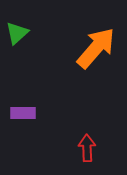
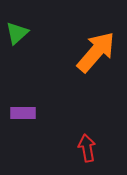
orange arrow: moved 4 px down
red arrow: rotated 8 degrees counterclockwise
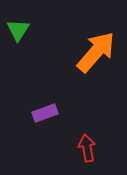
green triangle: moved 1 px right, 3 px up; rotated 15 degrees counterclockwise
purple rectangle: moved 22 px right; rotated 20 degrees counterclockwise
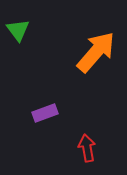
green triangle: rotated 10 degrees counterclockwise
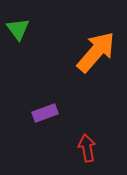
green triangle: moved 1 px up
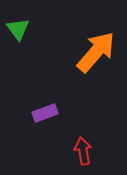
red arrow: moved 4 px left, 3 px down
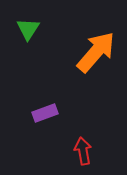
green triangle: moved 10 px right; rotated 10 degrees clockwise
